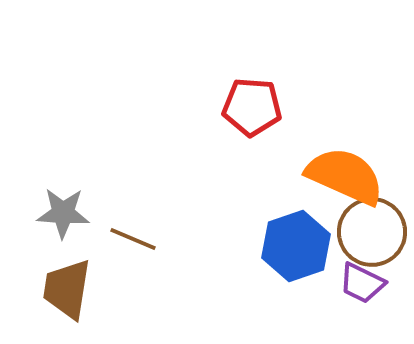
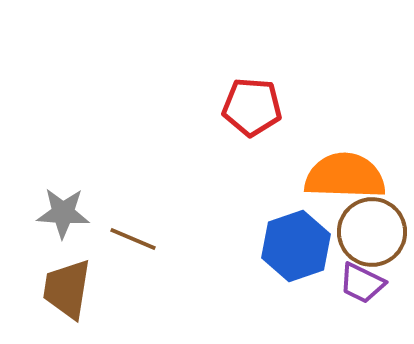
orange semicircle: rotated 22 degrees counterclockwise
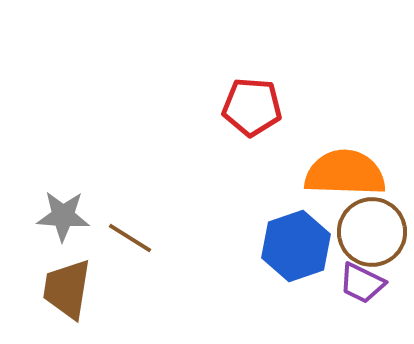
orange semicircle: moved 3 px up
gray star: moved 3 px down
brown line: moved 3 px left, 1 px up; rotated 9 degrees clockwise
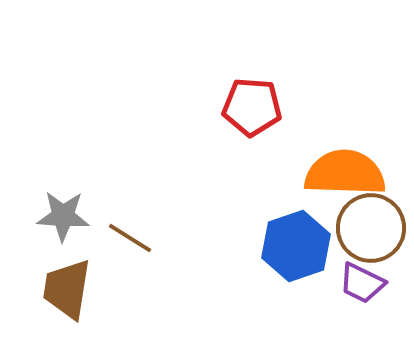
brown circle: moved 1 px left, 4 px up
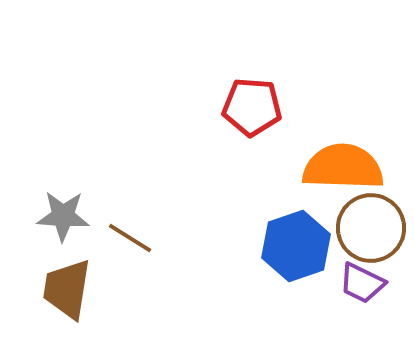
orange semicircle: moved 2 px left, 6 px up
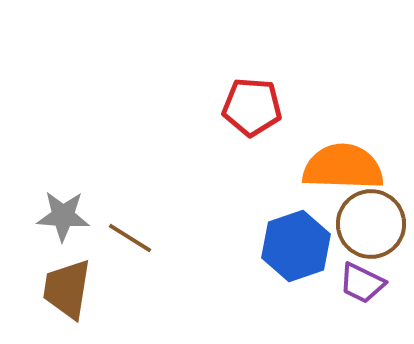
brown circle: moved 4 px up
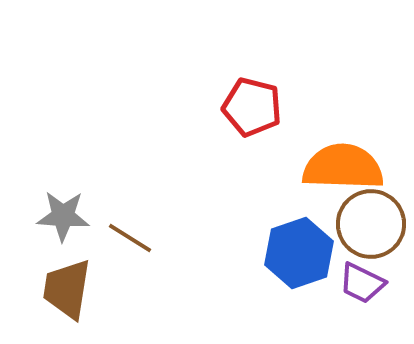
red pentagon: rotated 10 degrees clockwise
blue hexagon: moved 3 px right, 7 px down
